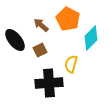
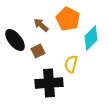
brown square: moved 2 px left, 1 px down
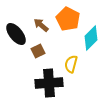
black ellipse: moved 1 px right, 6 px up
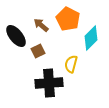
black ellipse: moved 2 px down
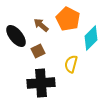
black cross: moved 8 px left
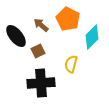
cyan diamond: moved 1 px right, 1 px up
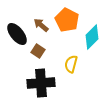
orange pentagon: moved 1 px left, 1 px down
black ellipse: moved 1 px right, 2 px up
brown square: rotated 32 degrees counterclockwise
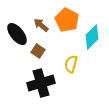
black cross: rotated 12 degrees counterclockwise
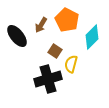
brown arrow: rotated 98 degrees counterclockwise
black ellipse: moved 2 px down
brown square: moved 17 px right
black cross: moved 7 px right, 4 px up
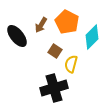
orange pentagon: moved 2 px down
black cross: moved 6 px right, 9 px down
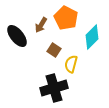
orange pentagon: moved 1 px left, 4 px up
brown square: moved 1 px left, 1 px up
